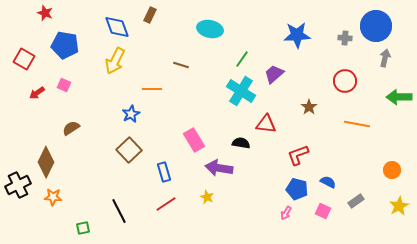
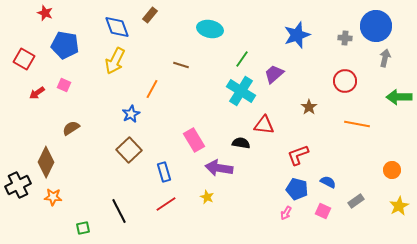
brown rectangle at (150, 15): rotated 14 degrees clockwise
blue star at (297, 35): rotated 16 degrees counterclockwise
orange line at (152, 89): rotated 60 degrees counterclockwise
red triangle at (266, 124): moved 2 px left, 1 px down
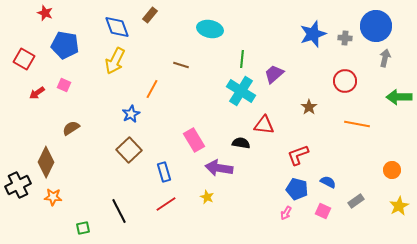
blue star at (297, 35): moved 16 px right, 1 px up
green line at (242, 59): rotated 30 degrees counterclockwise
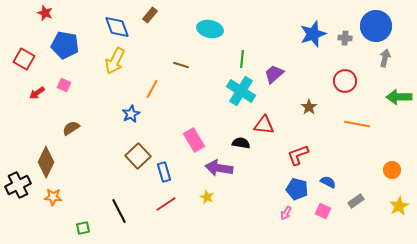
brown square at (129, 150): moved 9 px right, 6 px down
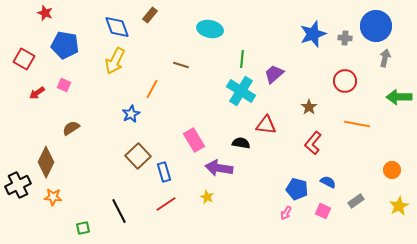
red triangle at (264, 125): moved 2 px right
red L-shape at (298, 155): moved 15 px right, 12 px up; rotated 30 degrees counterclockwise
